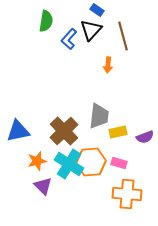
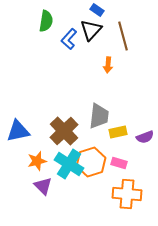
orange hexagon: rotated 12 degrees counterclockwise
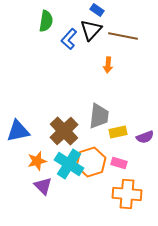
brown line: rotated 64 degrees counterclockwise
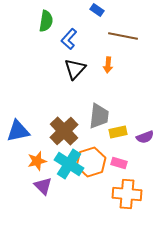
black triangle: moved 16 px left, 39 px down
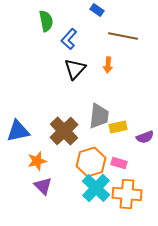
green semicircle: rotated 20 degrees counterclockwise
yellow rectangle: moved 5 px up
cyan cross: moved 27 px right, 24 px down; rotated 12 degrees clockwise
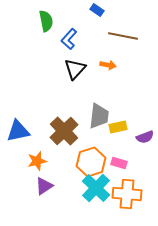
orange arrow: rotated 84 degrees counterclockwise
purple triangle: moved 1 px right; rotated 42 degrees clockwise
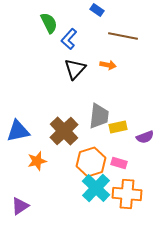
green semicircle: moved 3 px right, 2 px down; rotated 15 degrees counterclockwise
purple triangle: moved 24 px left, 20 px down
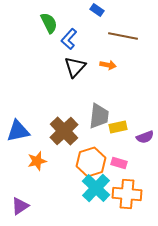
black triangle: moved 2 px up
